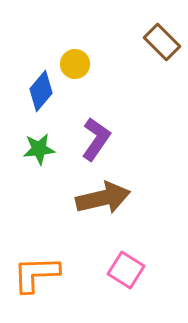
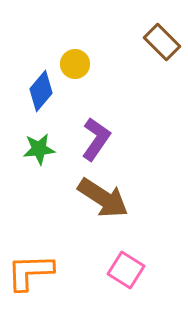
brown arrow: rotated 46 degrees clockwise
orange L-shape: moved 6 px left, 2 px up
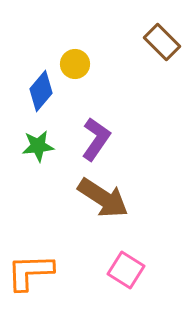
green star: moved 1 px left, 3 px up
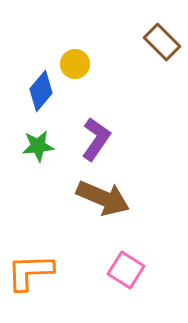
brown arrow: rotated 10 degrees counterclockwise
